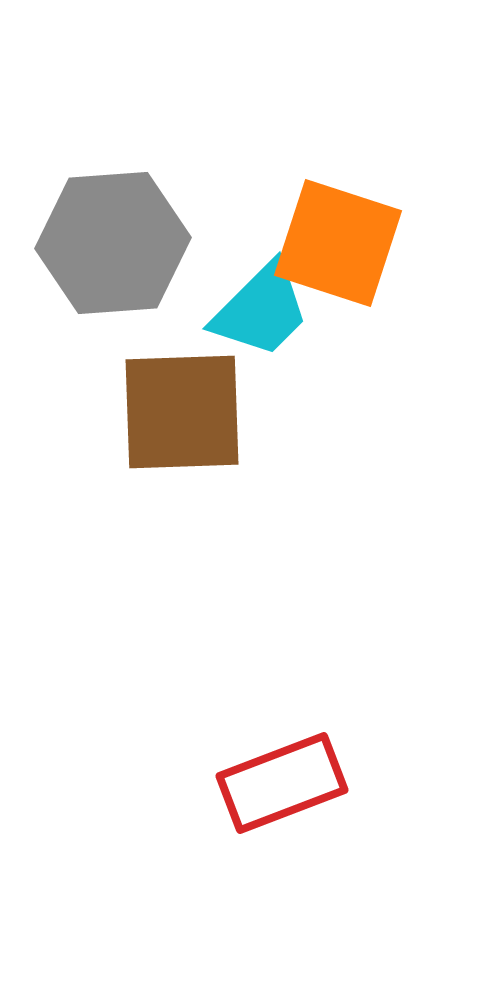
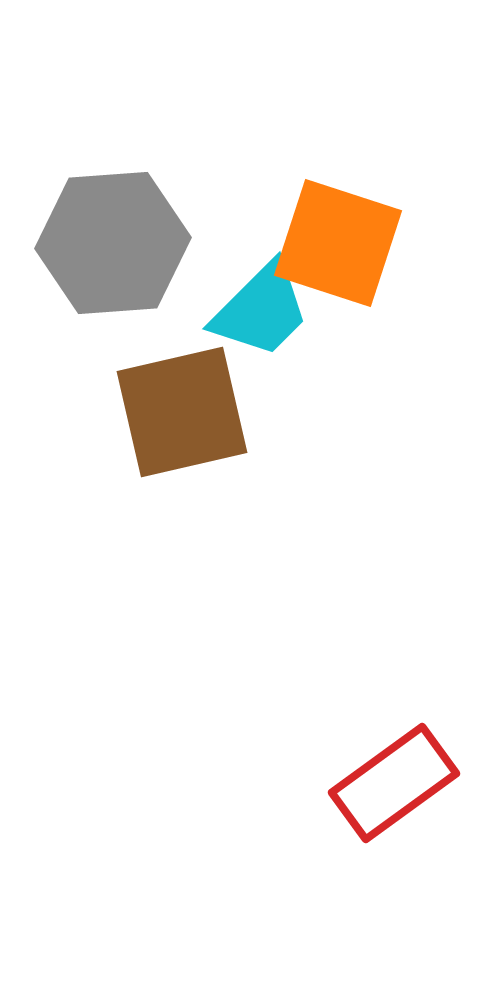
brown square: rotated 11 degrees counterclockwise
red rectangle: moved 112 px right; rotated 15 degrees counterclockwise
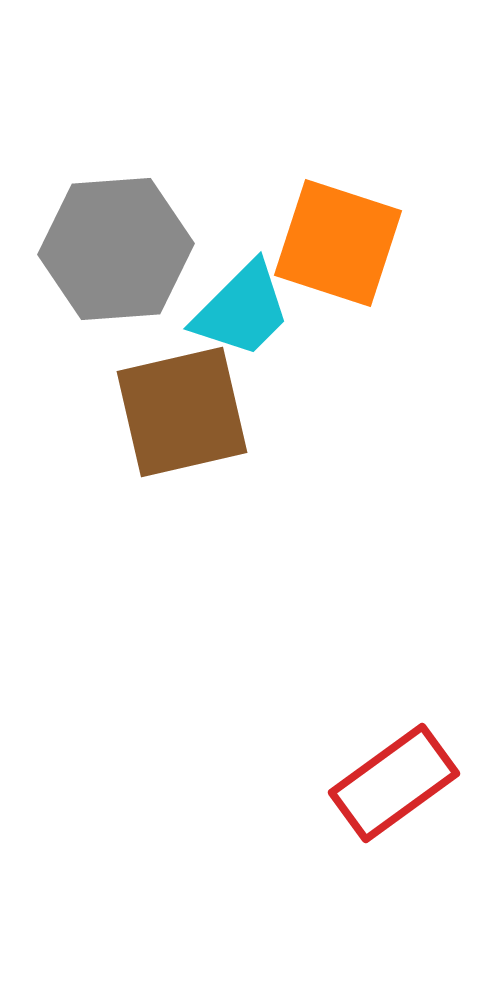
gray hexagon: moved 3 px right, 6 px down
cyan trapezoid: moved 19 px left
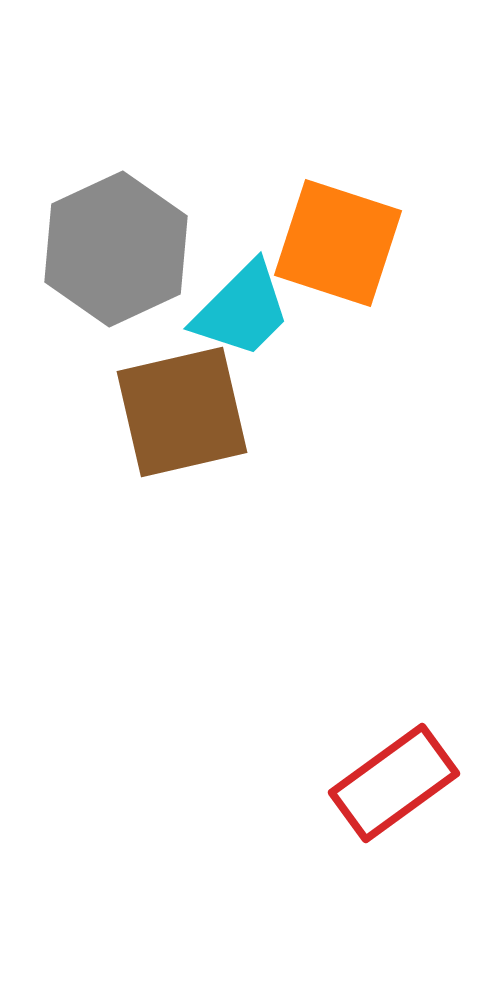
gray hexagon: rotated 21 degrees counterclockwise
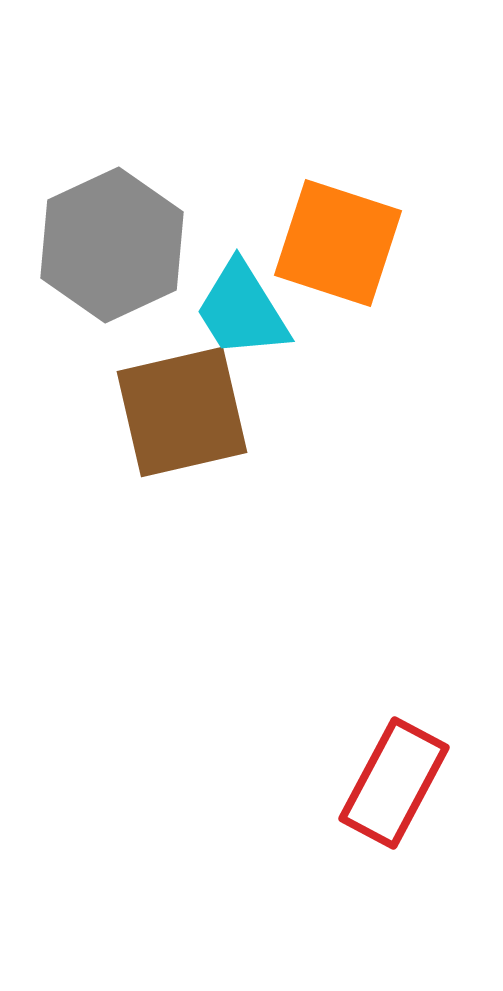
gray hexagon: moved 4 px left, 4 px up
cyan trapezoid: rotated 103 degrees clockwise
red rectangle: rotated 26 degrees counterclockwise
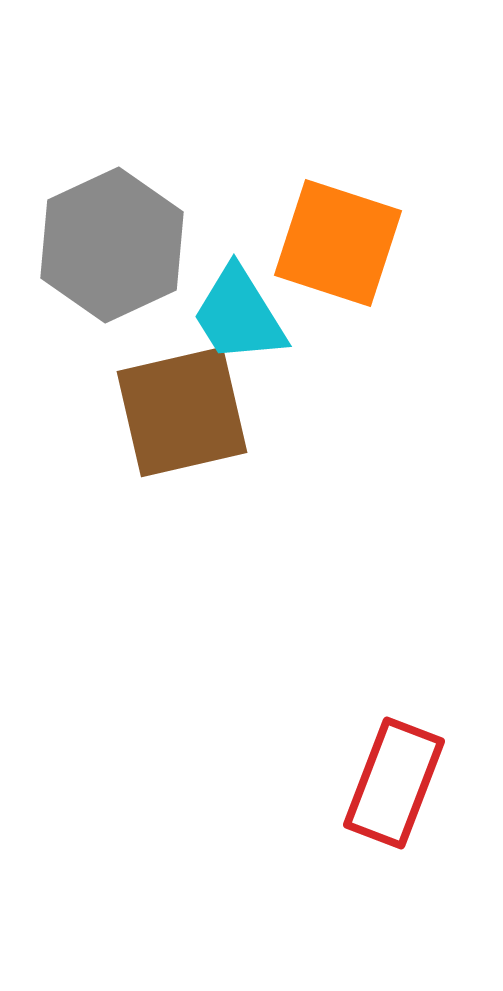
cyan trapezoid: moved 3 px left, 5 px down
red rectangle: rotated 7 degrees counterclockwise
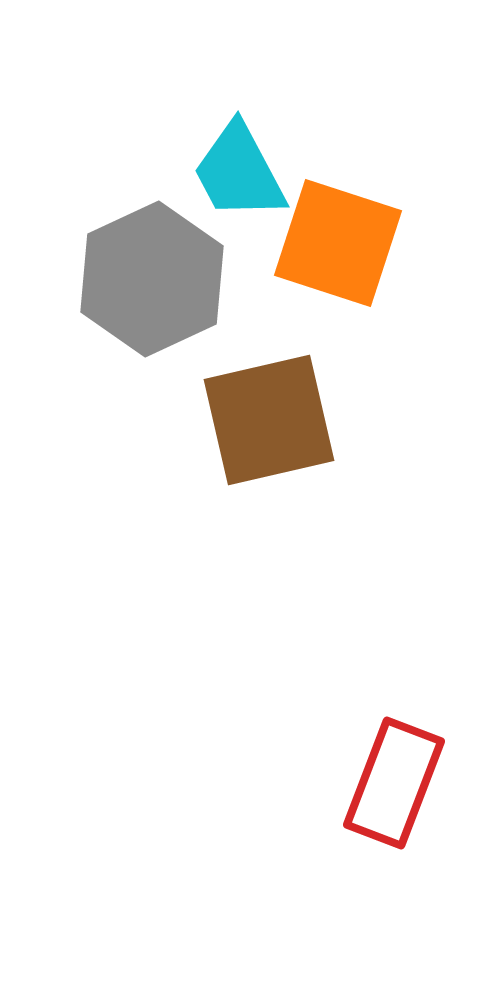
gray hexagon: moved 40 px right, 34 px down
cyan trapezoid: moved 143 px up; rotated 4 degrees clockwise
brown square: moved 87 px right, 8 px down
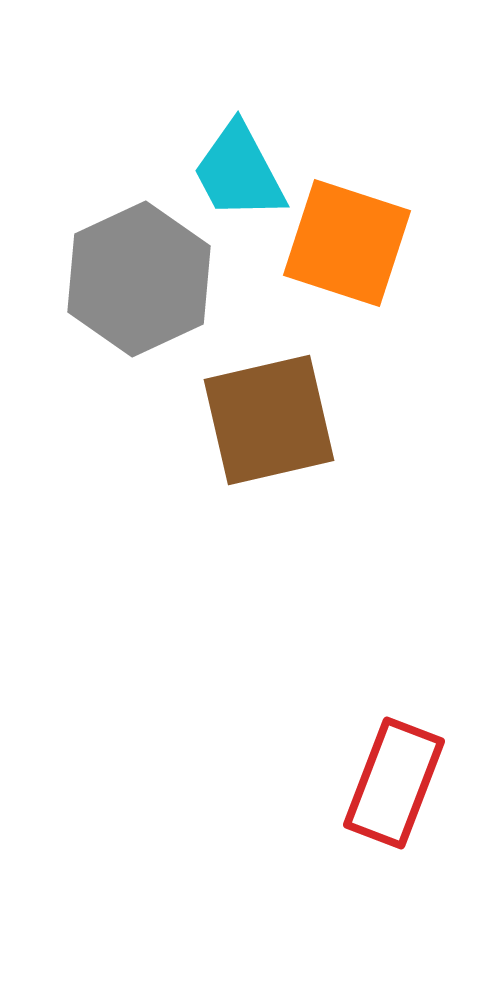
orange square: moved 9 px right
gray hexagon: moved 13 px left
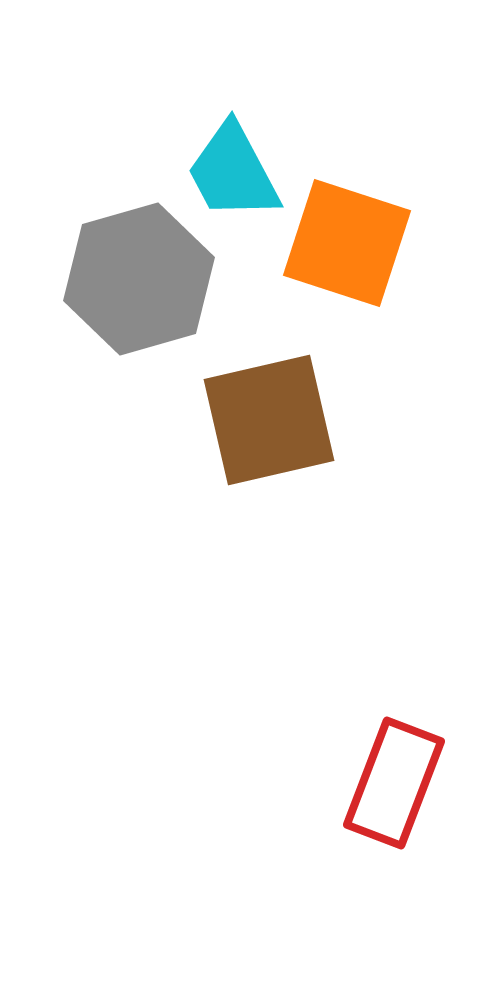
cyan trapezoid: moved 6 px left
gray hexagon: rotated 9 degrees clockwise
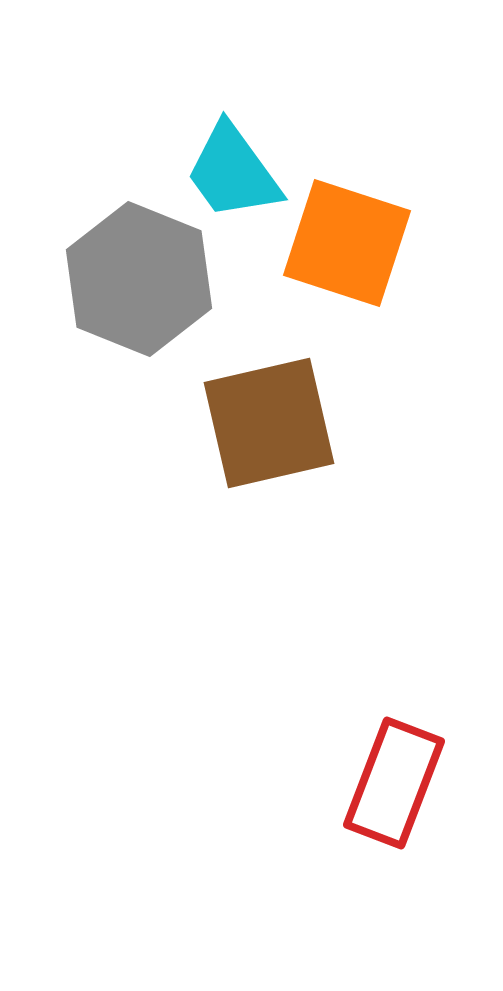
cyan trapezoid: rotated 8 degrees counterclockwise
gray hexagon: rotated 22 degrees counterclockwise
brown square: moved 3 px down
